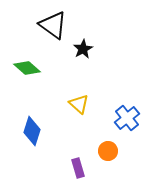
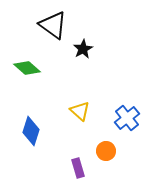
yellow triangle: moved 1 px right, 7 px down
blue diamond: moved 1 px left
orange circle: moved 2 px left
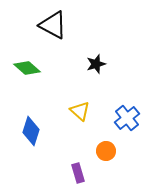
black triangle: rotated 8 degrees counterclockwise
black star: moved 13 px right, 15 px down; rotated 12 degrees clockwise
purple rectangle: moved 5 px down
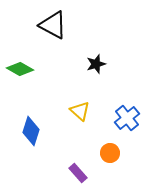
green diamond: moved 7 px left, 1 px down; rotated 12 degrees counterclockwise
orange circle: moved 4 px right, 2 px down
purple rectangle: rotated 24 degrees counterclockwise
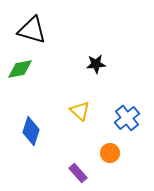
black triangle: moved 21 px left, 5 px down; rotated 12 degrees counterclockwise
black star: rotated 12 degrees clockwise
green diamond: rotated 40 degrees counterclockwise
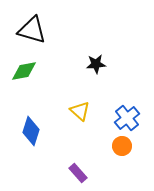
green diamond: moved 4 px right, 2 px down
orange circle: moved 12 px right, 7 px up
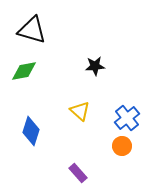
black star: moved 1 px left, 2 px down
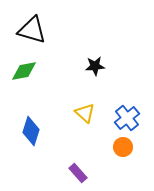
yellow triangle: moved 5 px right, 2 px down
orange circle: moved 1 px right, 1 px down
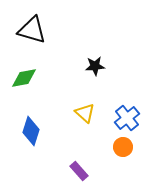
green diamond: moved 7 px down
purple rectangle: moved 1 px right, 2 px up
